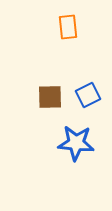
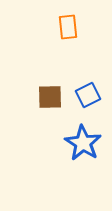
blue star: moved 7 px right; rotated 27 degrees clockwise
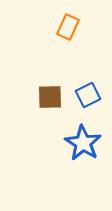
orange rectangle: rotated 30 degrees clockwise
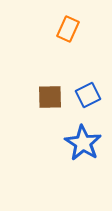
orange rectangle: moved 2 px down
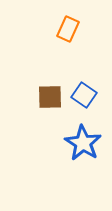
blue square: moved 4 px left; rotated 30 degrees counterclockwise
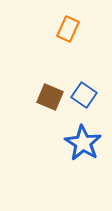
brown square: rotated 24 degrees clockwise
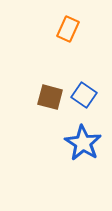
brown square: rotated 8 degrees counterclockwise
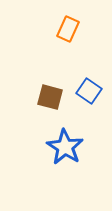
blue square: moved 5 px right, 4 px up
blue star: moved 18 px left, 4 px down
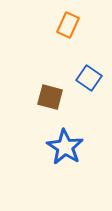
orange rectangle: moved 4 px up
blue square: moved 13 px up
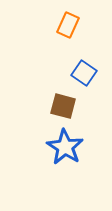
blue square: moved 5 px left, 5 px up
brown square: moved 13 px right, 9 px down
